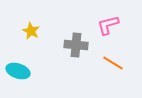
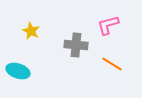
orange line: moved 1 px left, 1 px down
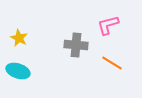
yellow star: moved 12 px left, 7 px down
orange line: moved 1 px up
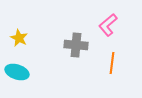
pink L-shape: rotated 25 degrees counterclockwise
orange line: rotated 65 degrees clockwise
cyan ellipse: moved 1 px left, 1 px down
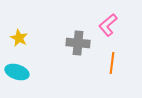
gray cross: moved 2 px right, 2 px up
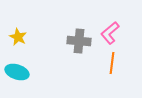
pink L-shape: moved 2 px right, 8 px down
yellow star: moved 1 px left, 1 px up
gray cross: moved 1 px right, 2 px up
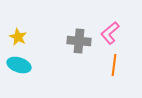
orange line: moved 2 px right, 2 px down
cyan ellipse: moved 2 px right, 7 px up
